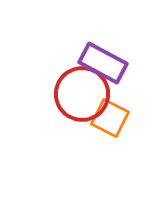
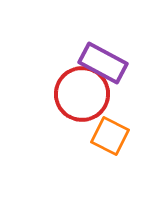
orange square: moved 18 px down
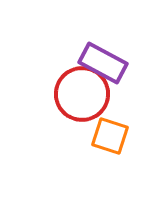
orange square: rotated 9 degrees counterclockwise
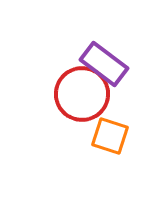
purple rectangle: moved 1 px right, 1 px down; rotated 9 degrees clockwise
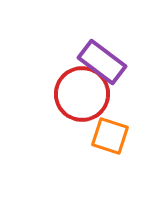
purple rectangle: moved 2 px left, 2 px up
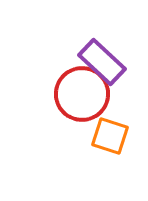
purple rectangle: rotated 6 degrees clockwise
